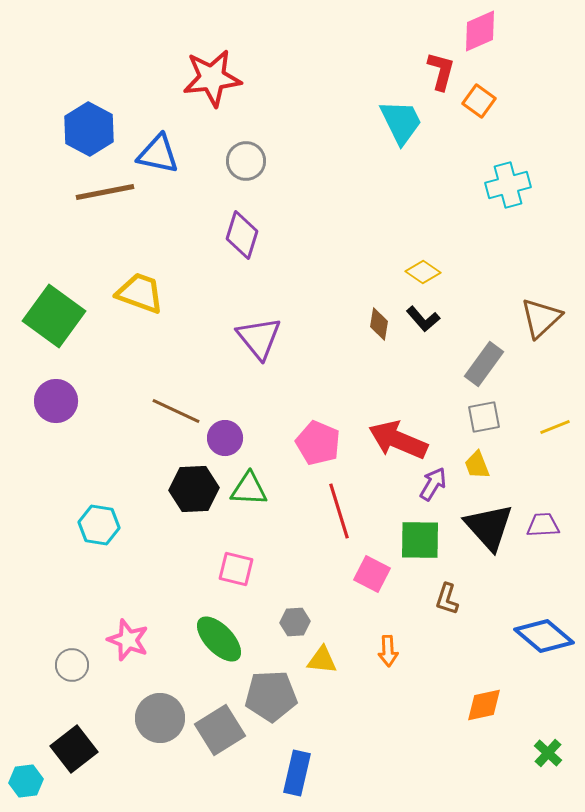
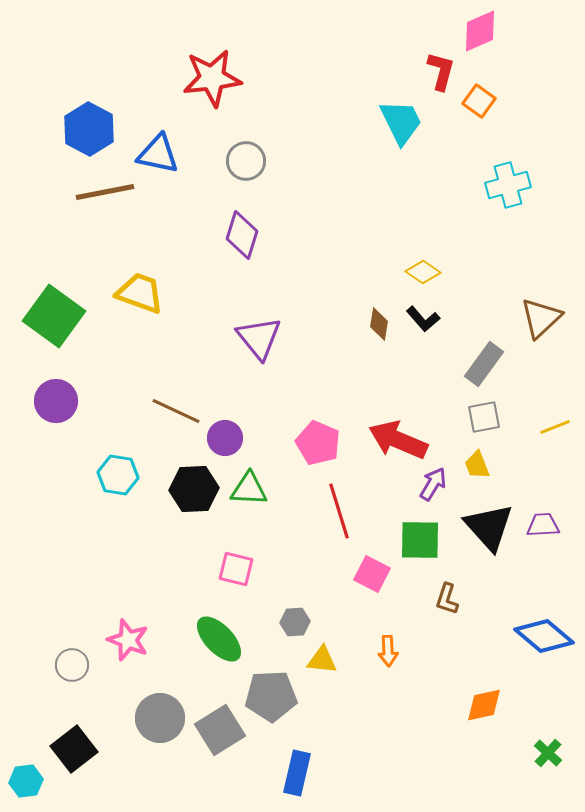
cyan hexagon at (99, 525): moved 19 px right, 50 px up
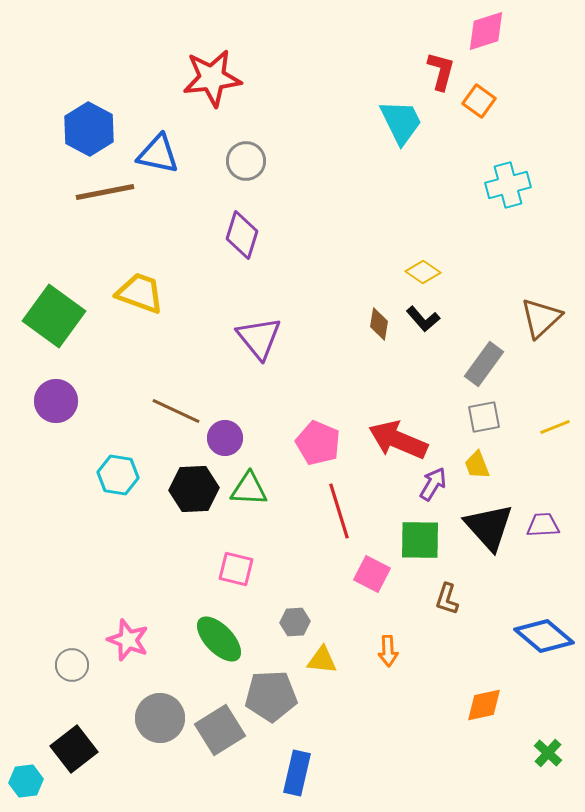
pink diamond at (480, 31): moved 6 px right; rotated 6 degrees clockwise
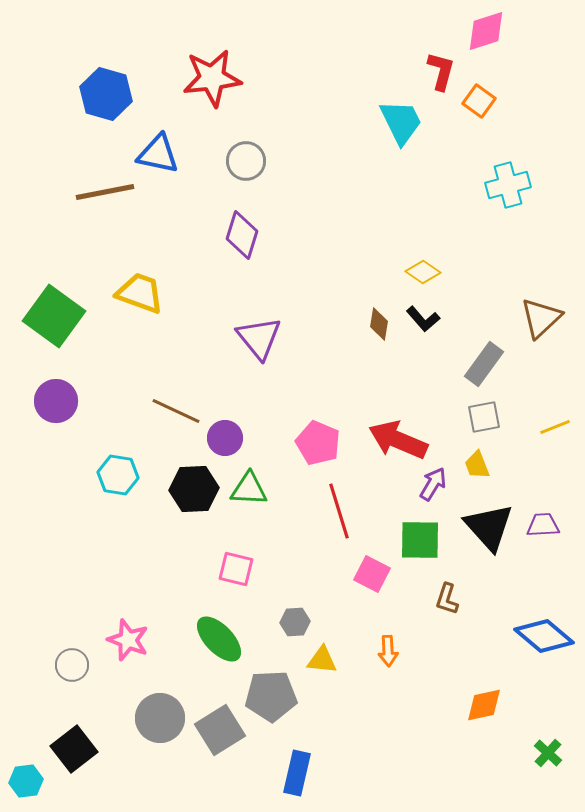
blue hexagon at (89, 129): moved 17 px right, 35 px up; rotated 12 degrees counterclockwise
